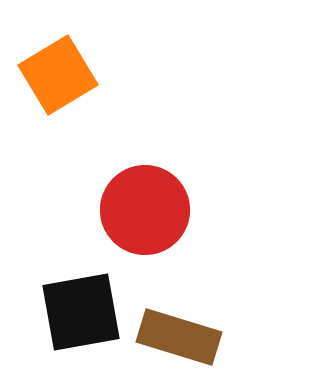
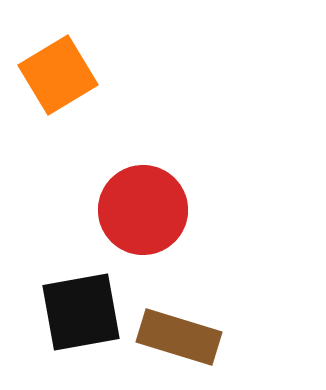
red circle: moved 2 px left
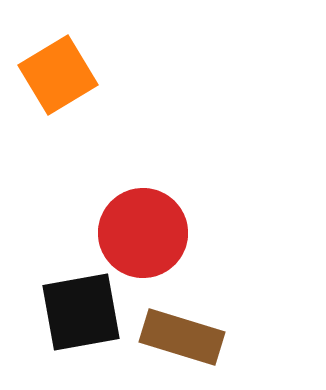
red circle: moved 23 px down
brown rectangle: moved 3 px right
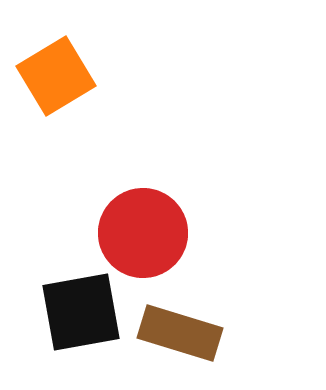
orange square: moved 2 px left, 1 px down
brown rectangle: moved 2 px left, 4 px up
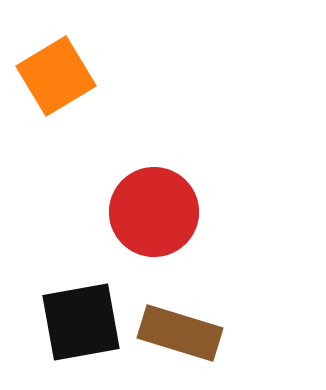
red circle: moved 11 px right, 21 px up
black square: moved 10 px down
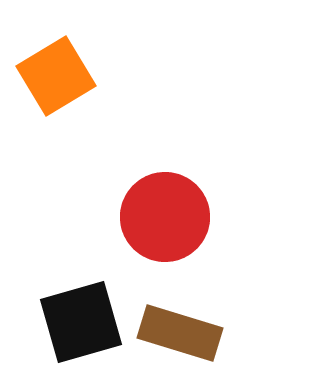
red circle: moved 11 px right, 5 px down
black square: rotated 6 degrees counterclockwise
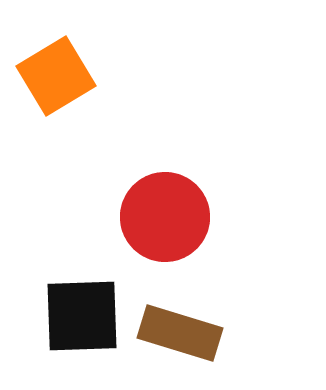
black square: moved 1 px right, 6 px up; rotated 14 degrees clockwise
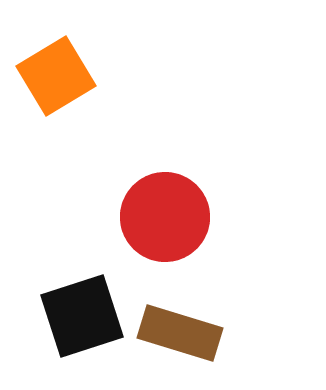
black square: rotated 16 degrees counterclockwise
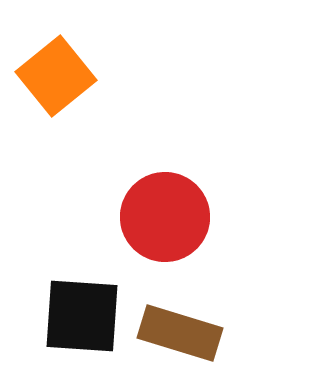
orange square: rotated 8 degrees counterclockwise
black square: rotated 22 degrees clockwise
